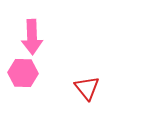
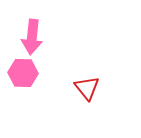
pink arrow: rotated 8 degrees clockwise
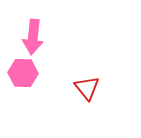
pink arrow: moved 1 px right
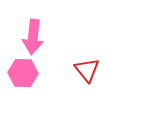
red triangle: moved 18 px up
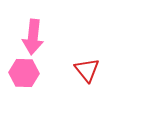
pink hexagon: moved 1 px right
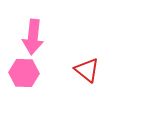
red triangle: rotated 12 degrees counterclockwise
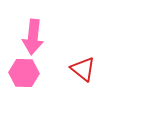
red triangle: moved 4 px left, 1 px up
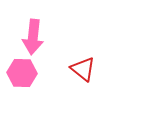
pink hexagon: moved 2 px left
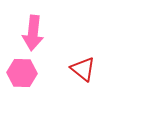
pink arrow: moved 4 px up
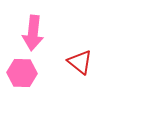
red triangle: moved 3 px left, 7 px up
